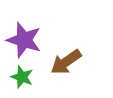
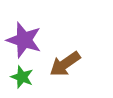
brown arrow: moved 1 px left, 2 px down
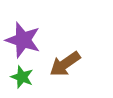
purple star: moved 1 px left
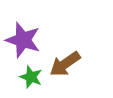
green star: moved 9 px right
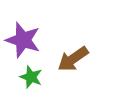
brown arrow: moved 8 px right, 5 px up
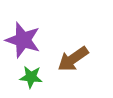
green star: rotated 15 degrees counterclockwise
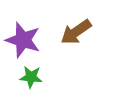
brown arrow: moved 3 px right, 27 px up
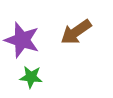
purple star: moved 1 px left
